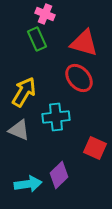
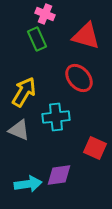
red triangle: moved 2 px right, 7 px up
purple diamond: rotated 36 degrees clockwise
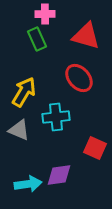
pink cross: rotated 24 degrees counterclockwise
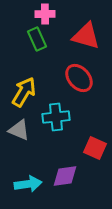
purple diamond: moved 6 px right, 1 px down
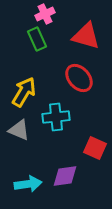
pink cross: rotated 24 degrees counterclockwise
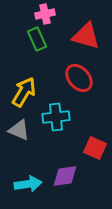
pink cross: rotated 12 degrees clockwise
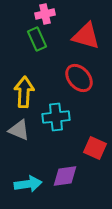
yellow arrow: rotated 28 degrees counterclockwise
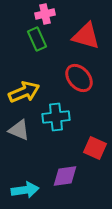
yellow arrow: rotated 64 degrees clockwise
cyan arrow: moved 3 px left, 6 px down
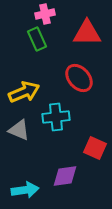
red triangle: moved 1 px right, 3 px up; rotated 16 degrees counterclockwise
